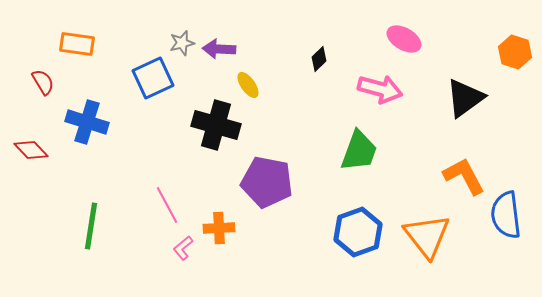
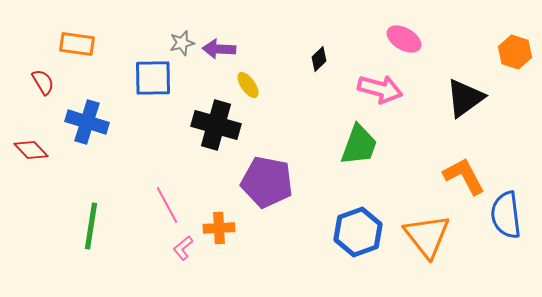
blue square: rotated 24 degrees clockwise
green trapezoid: moved 6 px up
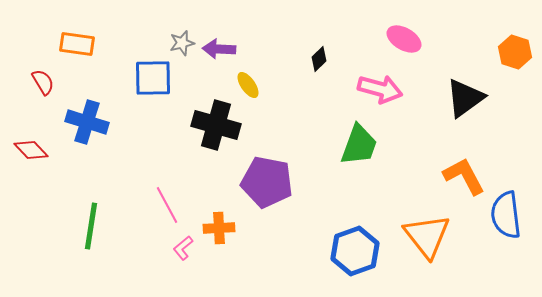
blue hexagon: moved 3 px left, 19 px down
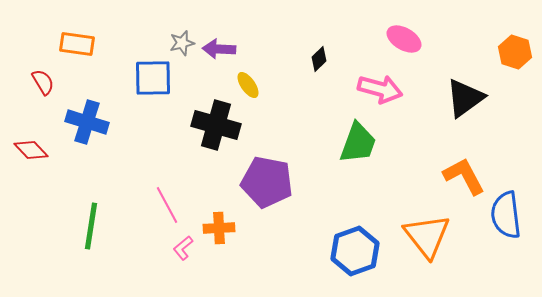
green trapezoid: moved 1 px left, 2 px up
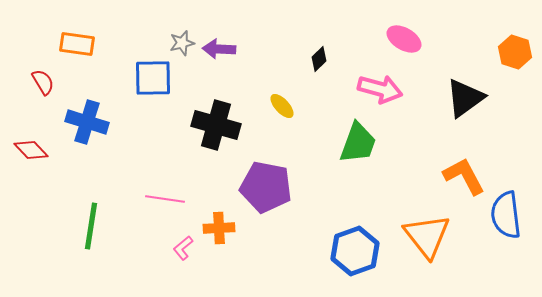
yellow ellipse: moved 34 px right, 21 px down; rotated 8 degrees counterclockwise
purple pentagon: moved 1 px left, 5 px down
pink line: moved 2 px left, 6 px up; rotated 54 degrees counterclockwise
